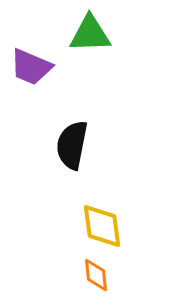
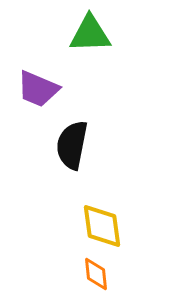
purple trapezoid: moved 7 px right, 22 px down
orange diamond: moved 1 px up
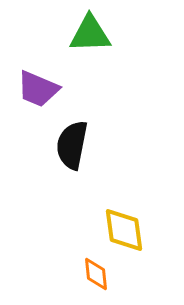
yellow diamond: moved 22 px right, 4 px down
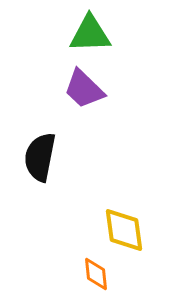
purple trapezoid: moved 46 px right; rotated 21 degrees clockwise
black semicircle: moved 32 px left, 12 px down
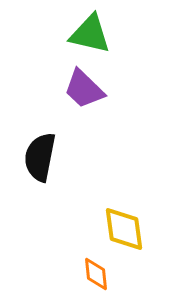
green triangle: rotated 15 degrees clockwise
yellow diamond: moved 1 px up
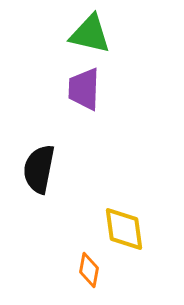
purple trapezoid: rotated 48 degrees clockwise
black semicircle: moved 1 px left, 12 px down
orange diamond: moved 7 px left, 4 px up; rotated 16 degrees clockwise
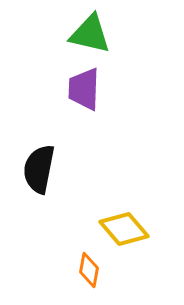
yellow diamond: rotated 33 degrees counterclockwise
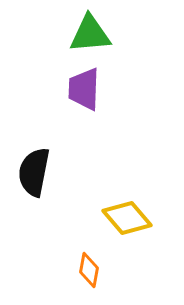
green triangle: rotated 18 degrees counterclockwise
black semicircle: moved 5 px left, 3 px down
yellow diamond: moved 3 px right, 11 px up
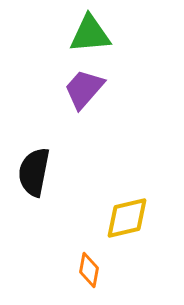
purple trapezoid: rotated 39 degrees clockwise
yellow diamond: rotated 63 degrees counterclockwise
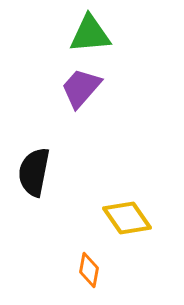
purple trapezoid: moved 3 px left, 1 px up
yellow diamond: rotated 69 degrees clockwise
